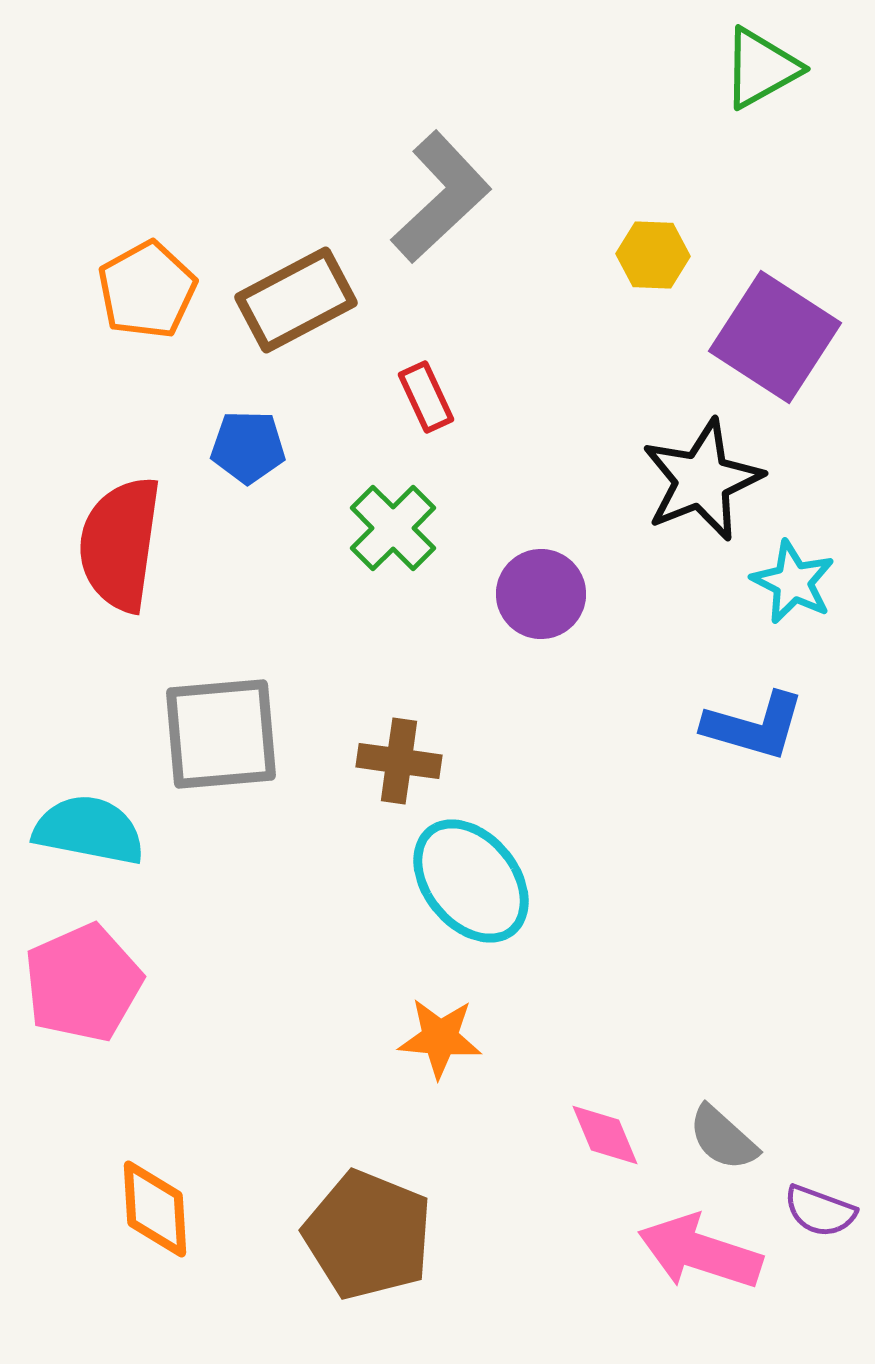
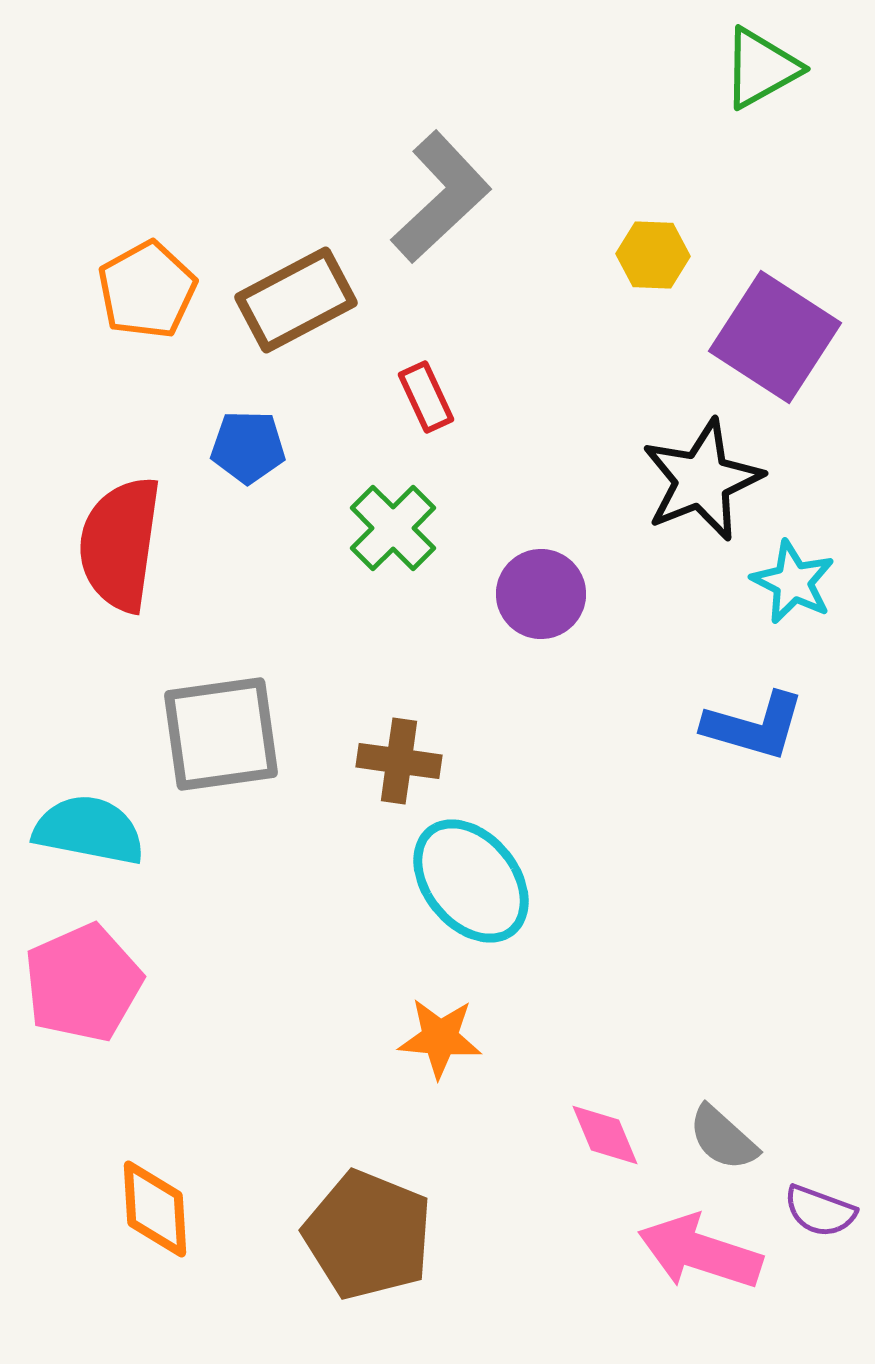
gray square: rotated 3 degrees counterclockwise
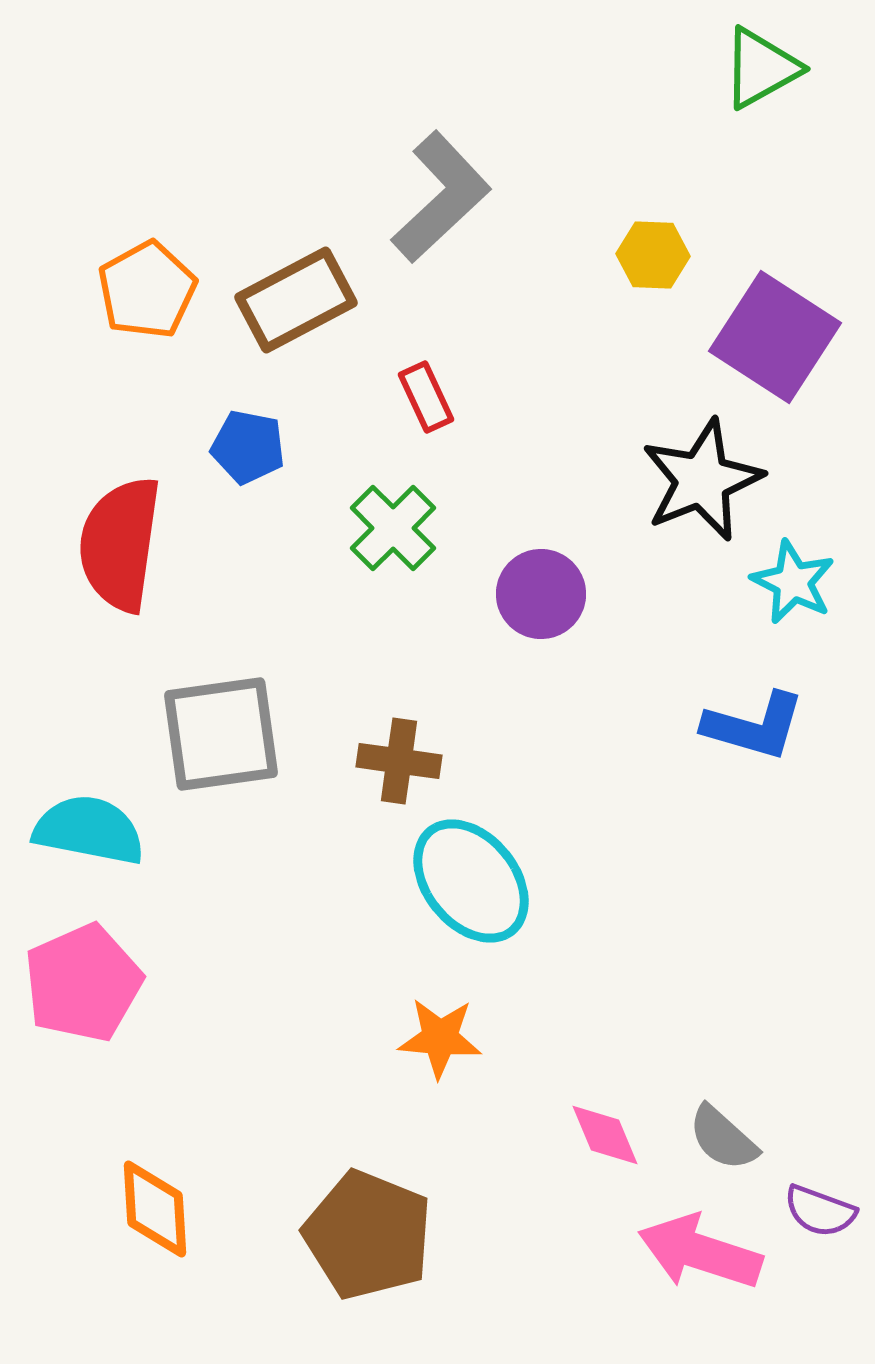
blue pentagon: rotated 10 degrees clockwise
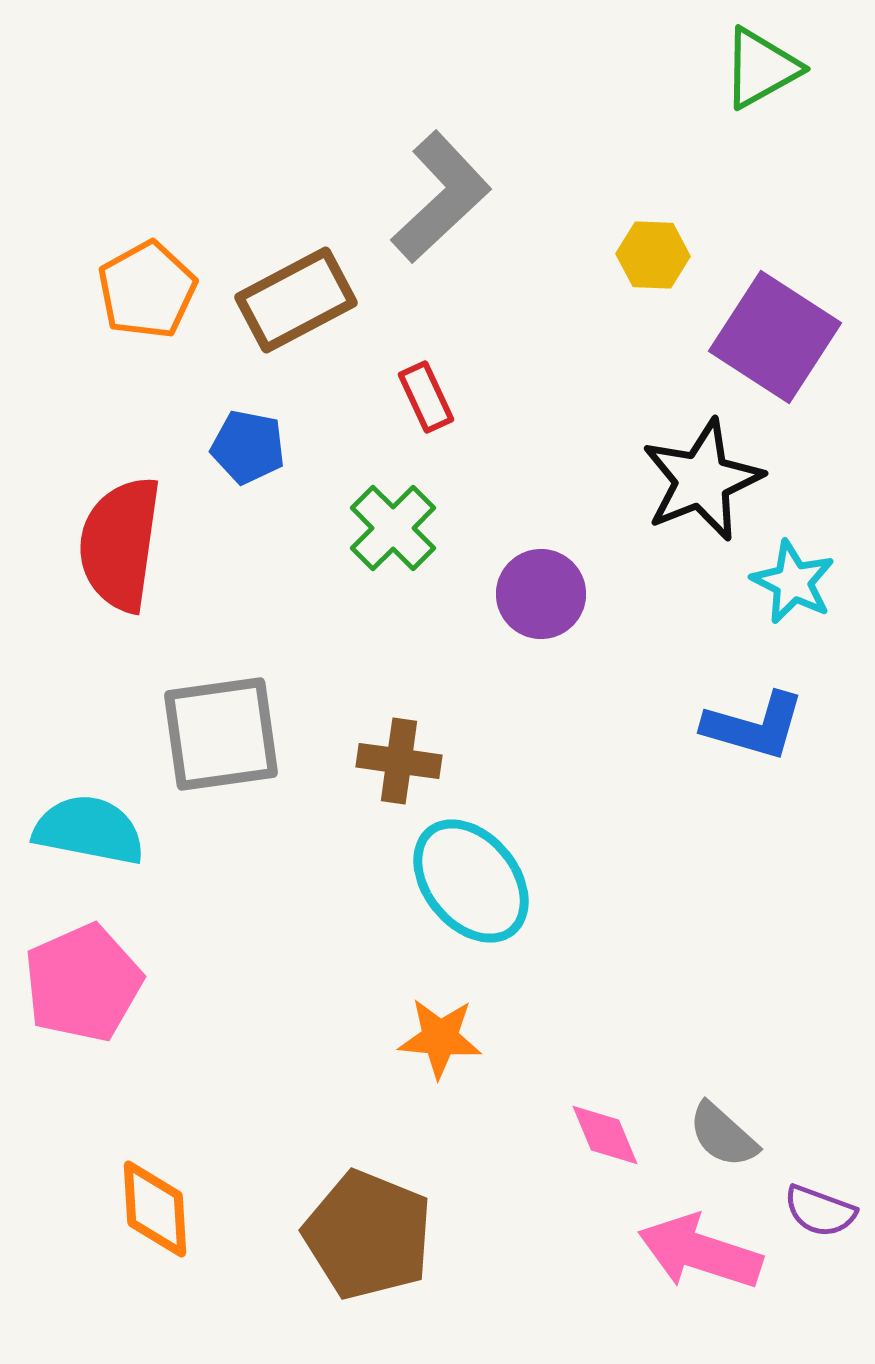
gray semicircle: moved 3 px up
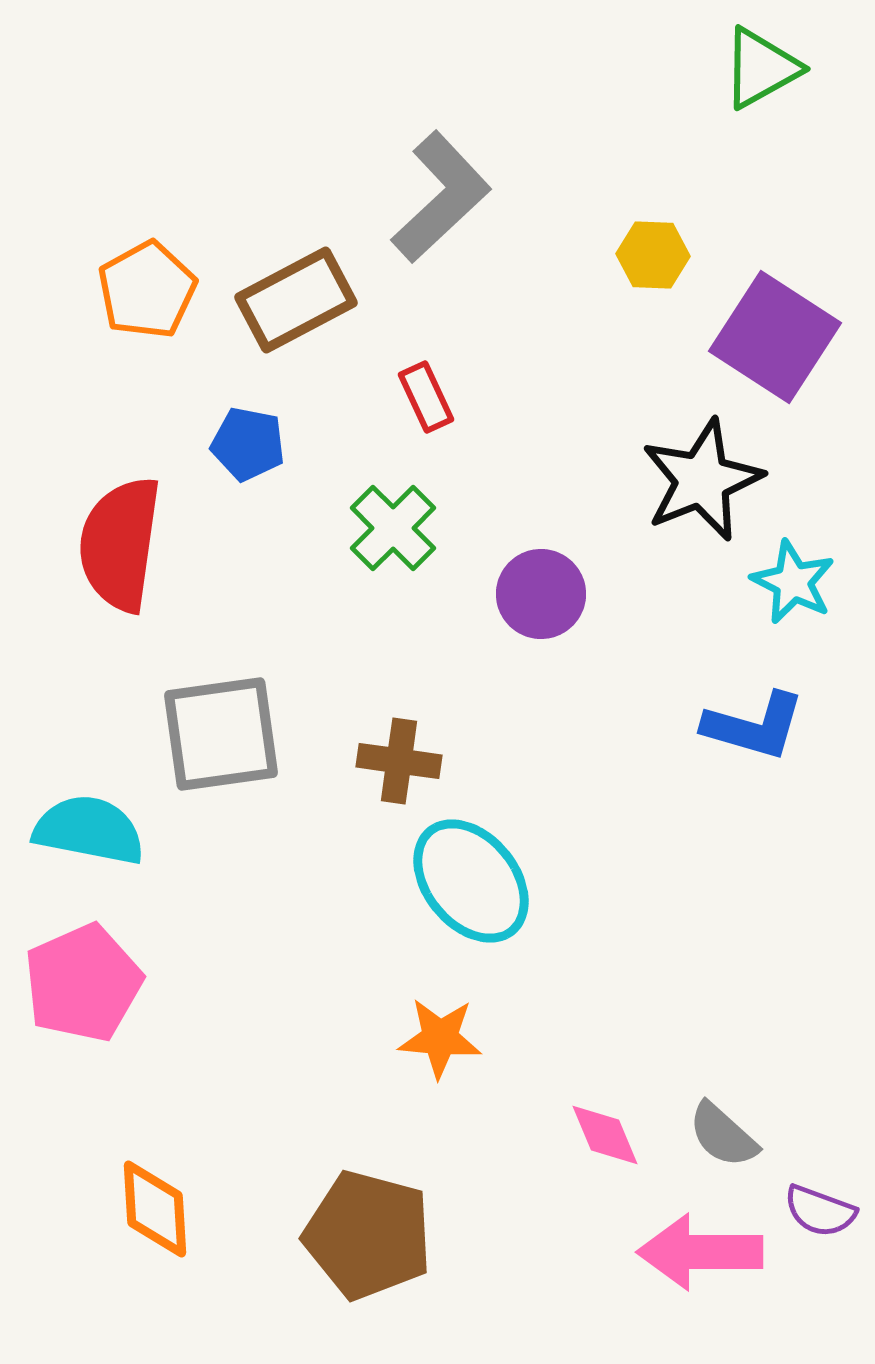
blue pentagon: moved 3 px up
brown pentagon: rotated 7 degrees counterclockwise
pink arrow: rotated 18 degrees counterclockwise
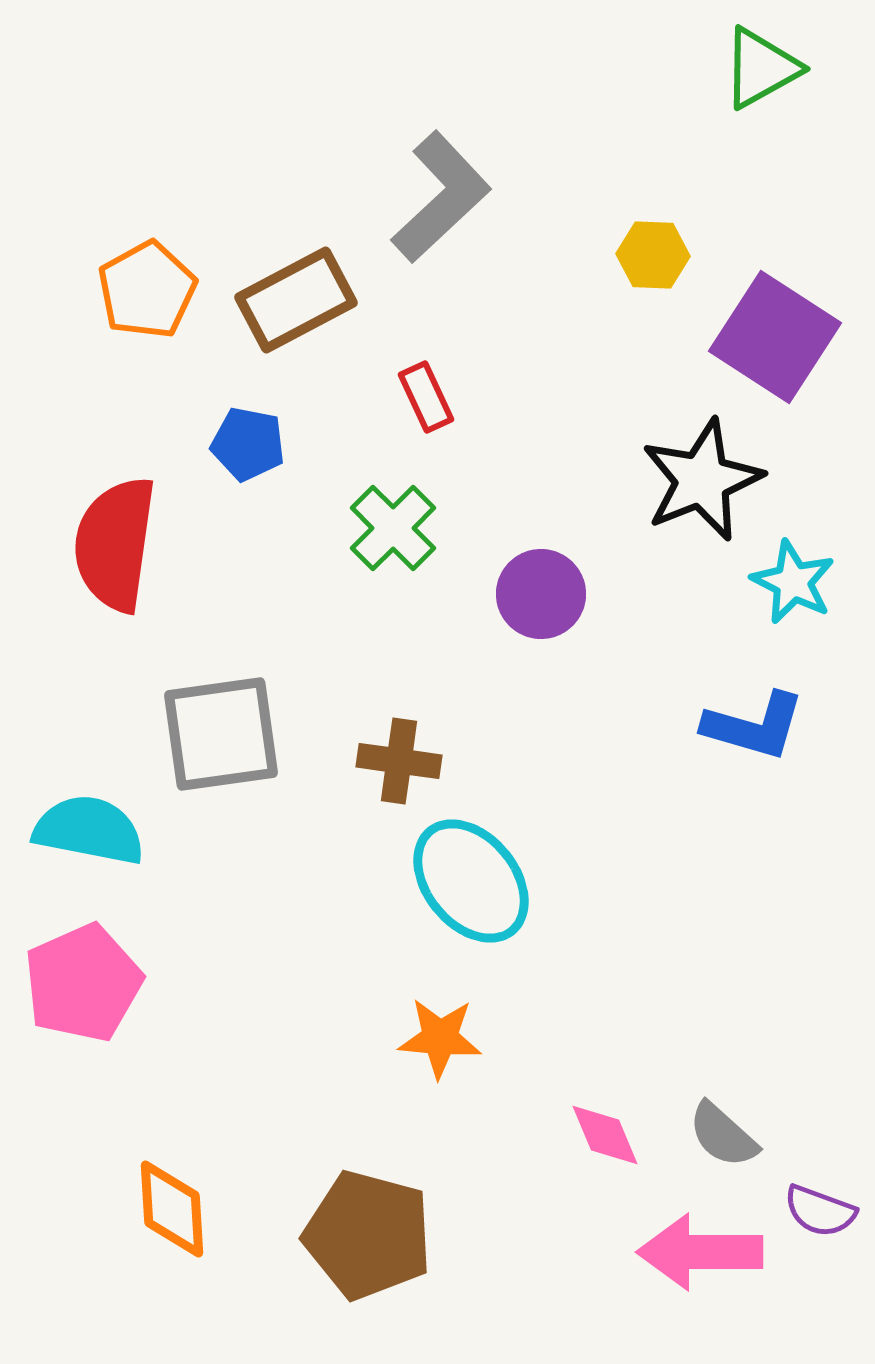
red semicircle: moved 5 px left
orange diamond: moved 17 px right
